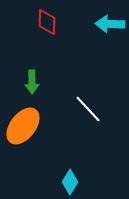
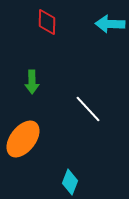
orange ellipse: moved 13 px down
cyan diamond: rotated 10 degrees counterclockwise
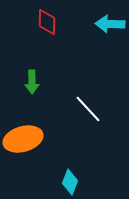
orange ellipse: rotated 36 degrees clockwise
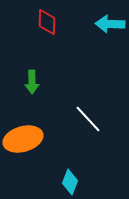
white line: moved 10 px down
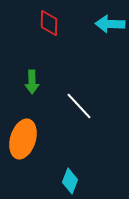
red diamond: moved 2 px right, 1 px down
white line: moved 9 px left, 13 px up
orange ellipse: rotated 57 degrees counterclockwise
cyan diamond: moved 1 px up
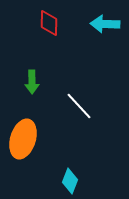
cyan arrow: moved 5 px left
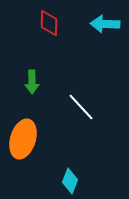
white line: moved 2 px right, 1 px down
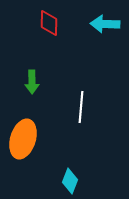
white line: rotated 48 degrees clockwise
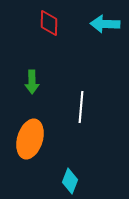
orange ellipse: moved 7 px right
